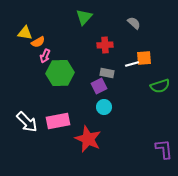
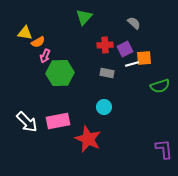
purple square: moved 26 px right, 37 px up
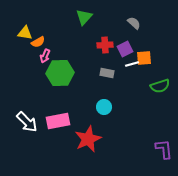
red star: rotated 24 degrees clockwise
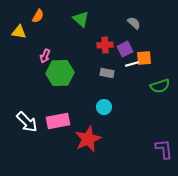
green triangle: moved 3 px left, 2 px down; rotated 30 degrees counterclockwise
yellow triangle: moved 6 px left, 1 px up
orange semicircle: moved 26 px up; rotated 32 degrees counterclockwise
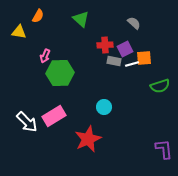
gray rectangle: moved 7 px right, 12 px up
pink rectangle: moved 4 px left, 5 px up; rotated 20 degrees counterclockwise
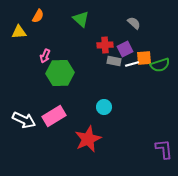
yellow triangle: rotated 14 degrees counterclockwise
green semicircle: moved 21 px up
white arrow: moved 3 px left, 2 px up; rotated 20 degrees counterclockwise
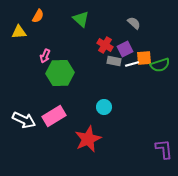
red cross: rotated 35 degrees clockwise
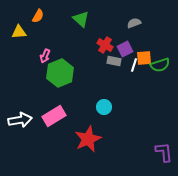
gray semicircle: rotated 64 degrees counterclockwise
white line: moved 2 px right, 1 px down; rotated 56 degrees counterclockwise
green hexagon: rotated 20 degrees counterclockwise
white arrow: moved 4 px left; rotated 35 degrees counterclockwise
purple L-shape: moved 3 px down
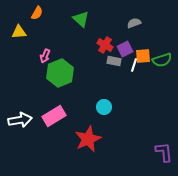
orange semicircle: moved 1 px left, 3 px up
orange square: moved 1 px left, 2 px up
green semicircle: moved 2 px right, 5 px up
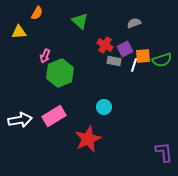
green triangle: moved 1 px left, 2 px down
